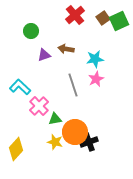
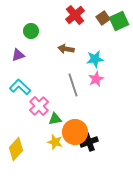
purple triangle: moved 26 px left
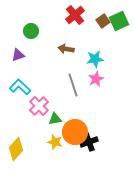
brown square: moved 3 px down
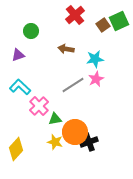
brown square: moved 4 px down
gray line: rotated 75 degrees clockwise
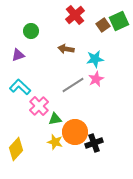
black cross: moved 5 px right, 1 px down
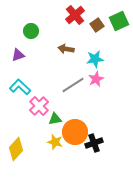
brown square: moved 6 px left
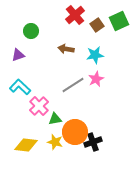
cyan star: moved 4 px up
black cross: moved 1 px left, 1 px up
yellow diamond: moved 10 px right, 4 px up; rotated 55 degrees clockwise
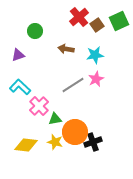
red cross: moved 4 px right, 2 px down
green circle: moved 4 px right
